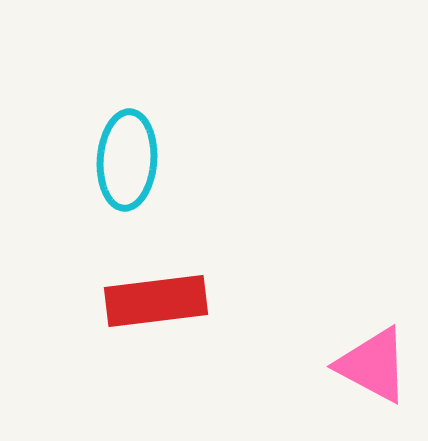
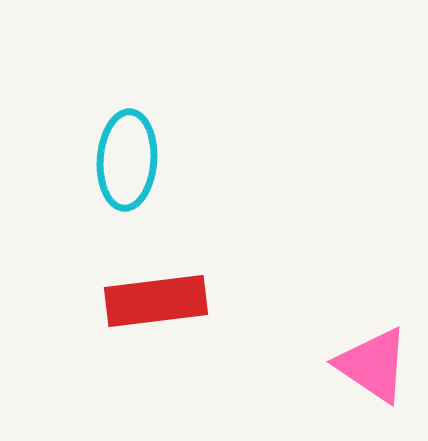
pink triangle: rotated 6 degrees clockwise
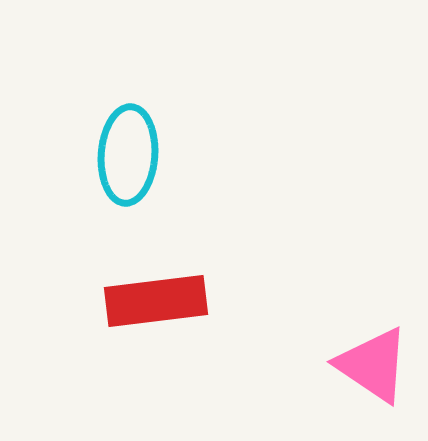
cyan ellipse: moved 1 px right, 5 px up
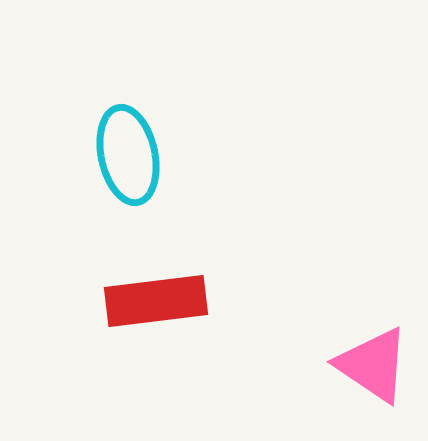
cyan ellipse: rotated 16 degrees counterclockwise
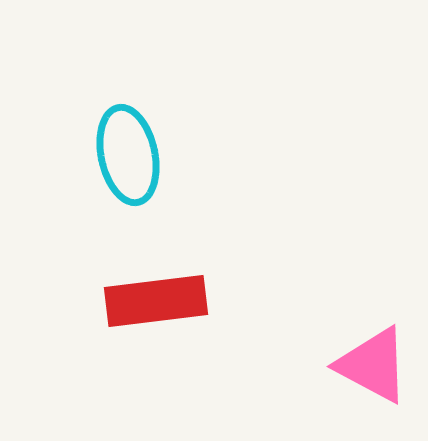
pink triangle: rotated 6 degrees counterclockwise
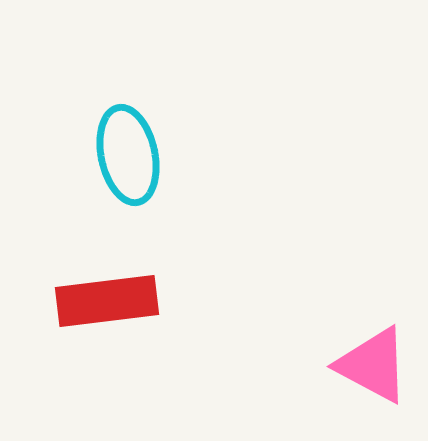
red rectangle: moved 49 px left
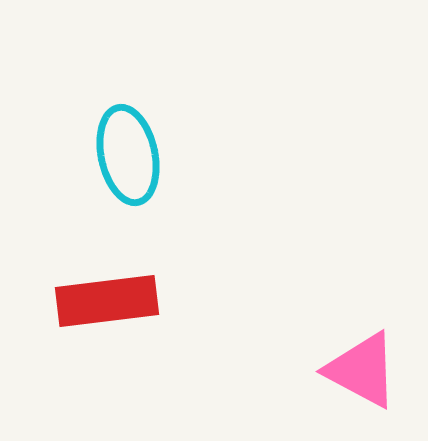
pink triangle: moved 11 px left, 5 px down
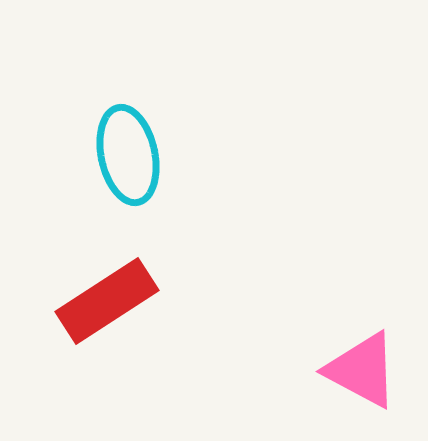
red rectangle: rotated 26 degrees counterclockwise
